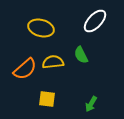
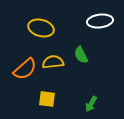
white ellipse: moved 5 px right; rotated 40 degrees clockwise
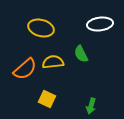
white ellipse: moved 3 px down
green semicircle: moved 1 px up
yellow square: rotated 18 degrees clockwise
green arrow: moved 2 px down; rotated 14 degrees counterclockwise
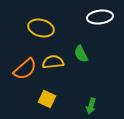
white ellipse: moved 7 px up
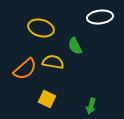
green semicircle: moved 6 px left, 8 px up
yellow semicircle: rotated 15 degrees clockwise
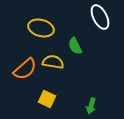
white ellipse: rotated 70 degrees clockwise
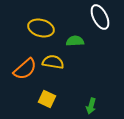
green semicircle: moved 5 px up; rotated 114 degrees clockwise
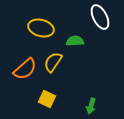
yellow semicircle: rotated 65 degrees counterclockwise
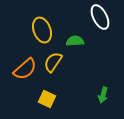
yellow ellipse: moved 1 px right, 2 px down; rotated 55 degrees clockwise
green arrow: moved 12 px right, 11 px up
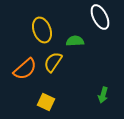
yellow square: moved 1 px left, 3 px down
